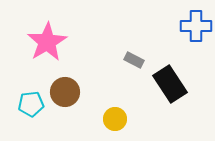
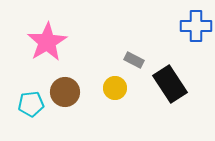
yellow circle: moved 31 px up
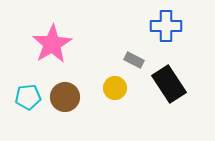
blue cross: moved 30 px left
pink star: moved 5 px right, 2 px down
black rectangle: moved 1 px left
brown circle: moved 5 px down
cyan pentagon: moved 3 px left, 7 px up
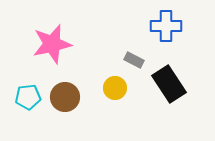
pink star: rotated 18 degrees clockwise
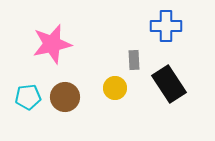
gray rectangle: rotated 60 degrees clockwise
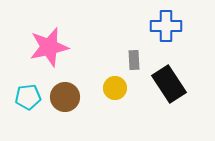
pink star: moved 3 px left, 3 px down
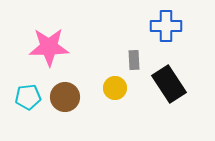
pink star: rotated 12 degrees clockwise
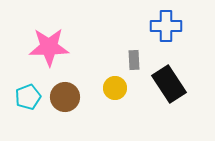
cyan pentagon: rotated 15 degrees counterclockwise
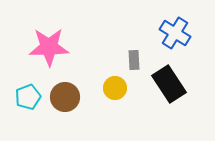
blue cross: moved 9 px right, 7 px down; rotated 32 degrees clockwise
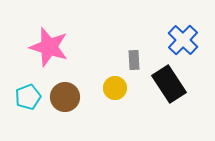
blue cross: moved 8 px right, 7 px down; rotated 12 degrees clockwise
pink star: rotated 18 degrees clockwise
